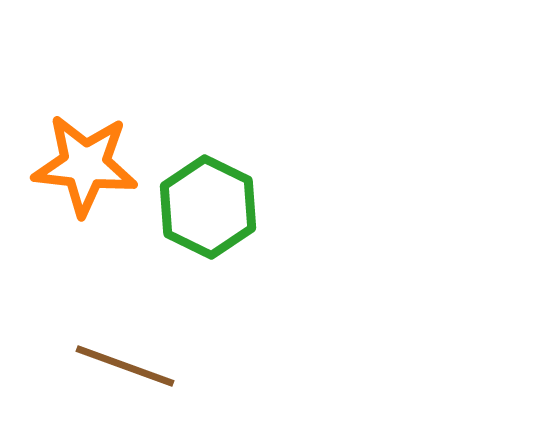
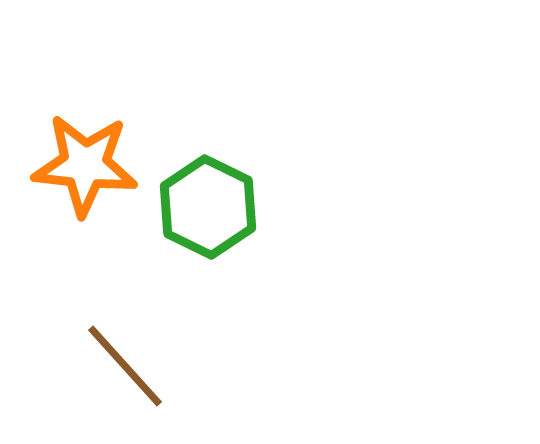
brown line: rotated 28 degrees clockwise
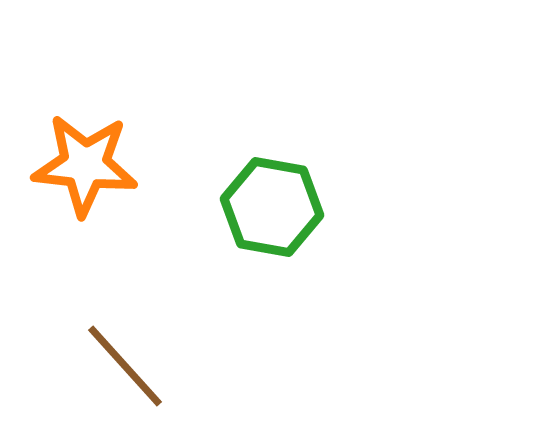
green hexagon: moved 64 px right; rotated 16 degrees counterclockwise
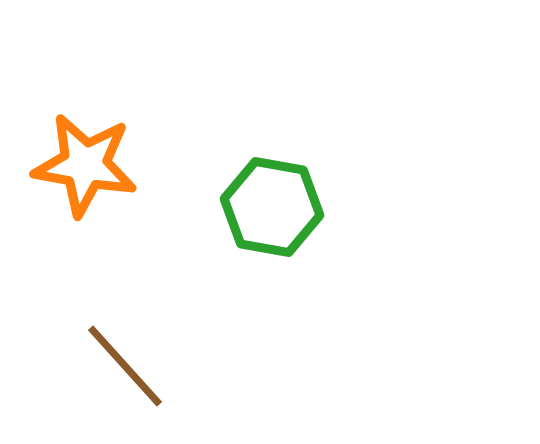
orange star: rotated 4 degrees clockwise
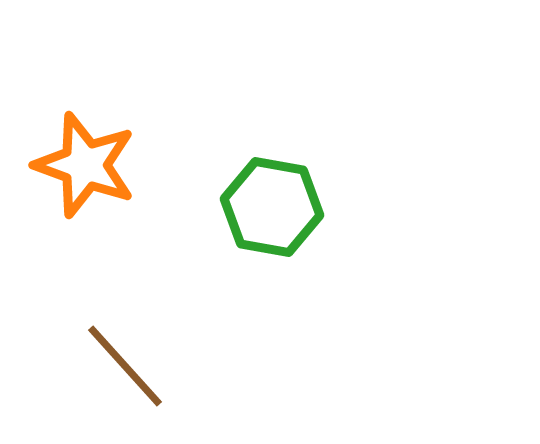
orange star: rotated 10 degrees clockwise
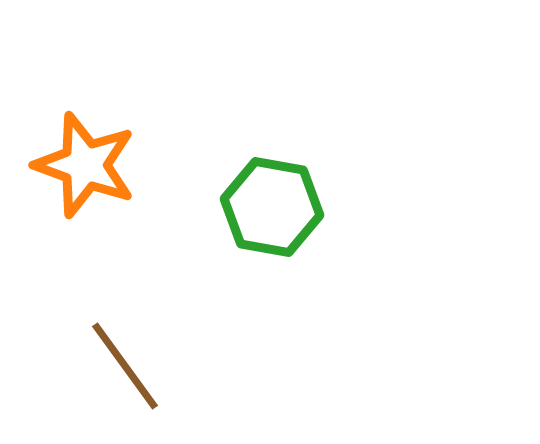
brown line: rotated 6 degrees clockwise
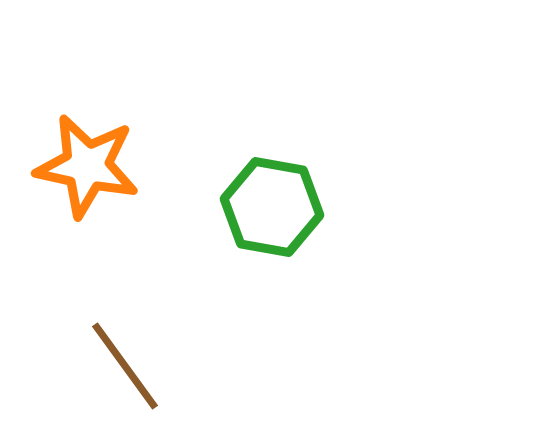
orange star: moved 2 px right, 1 px down; rotated 8 degrees counterclockwise
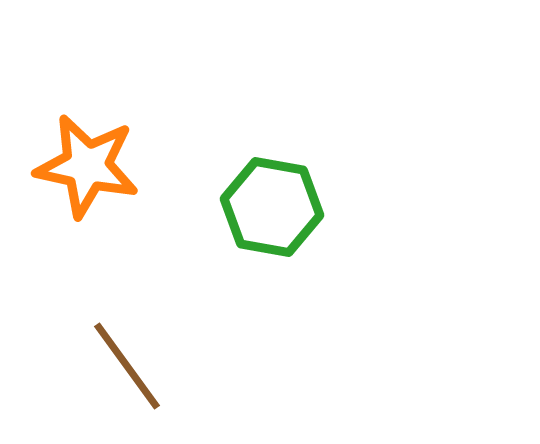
brown line: moved 2 px right
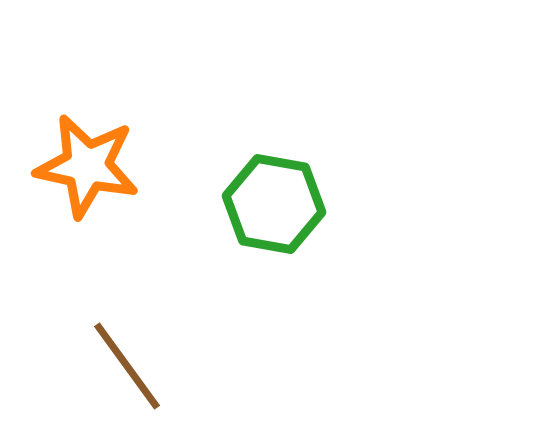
green hexagon: moved 2 px right, 3 px up
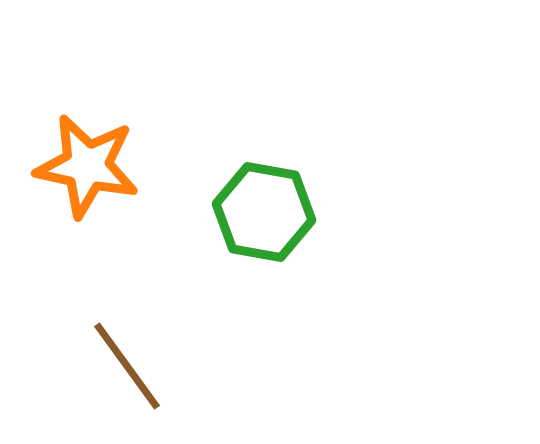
green hexagon: moved 10 px left, 8 px down
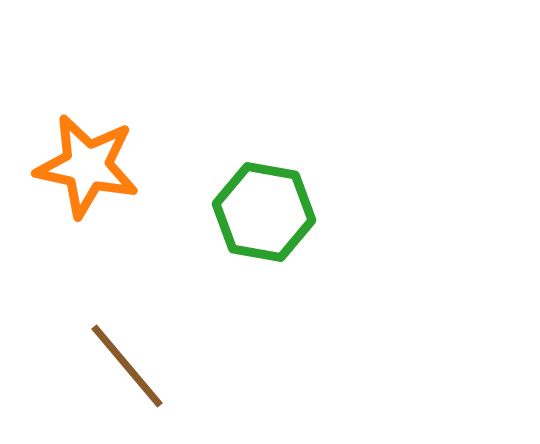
brown line: rotated 4 degrees counterclockwise
